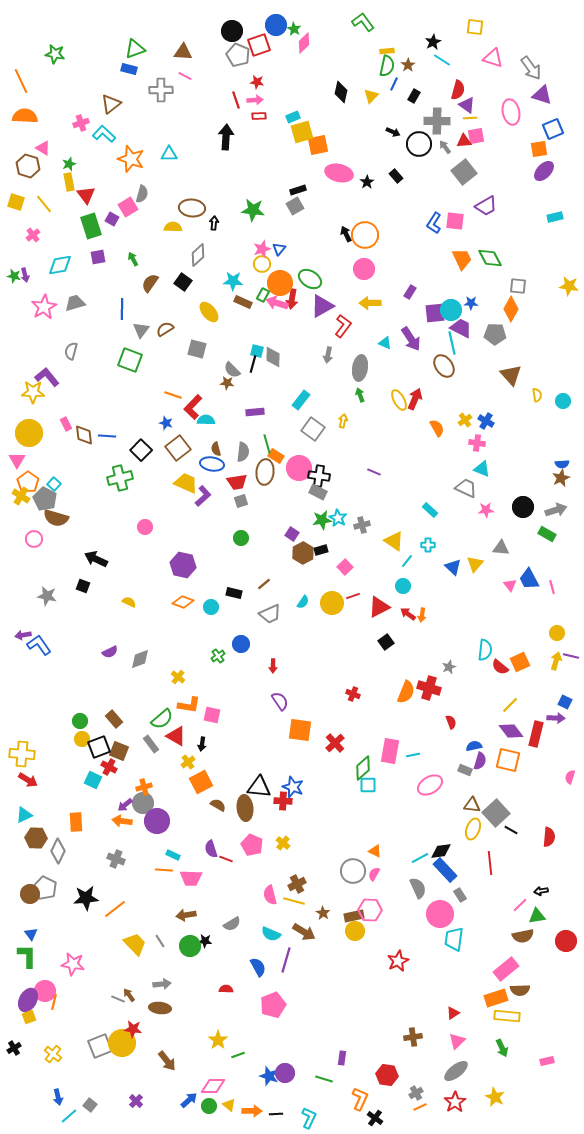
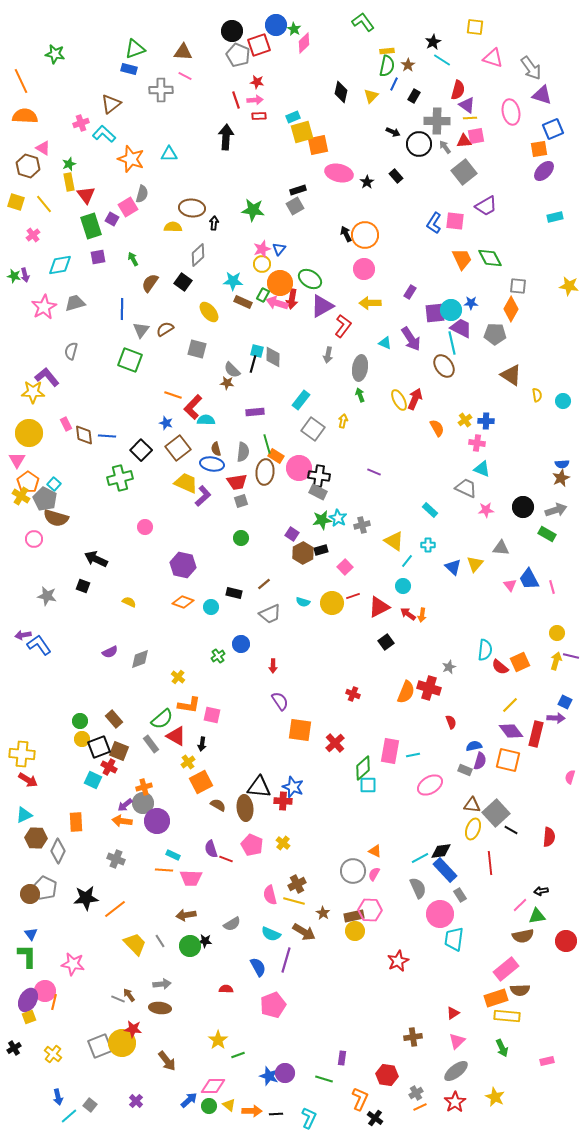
brown triangle at (511, 375): rotated 15 degrees counterclockwise
blue cross at (486, 421): rotated 28 degrees counterclockwise
cyan semicircle at (303, 602): rotated 72 degrees clockwise
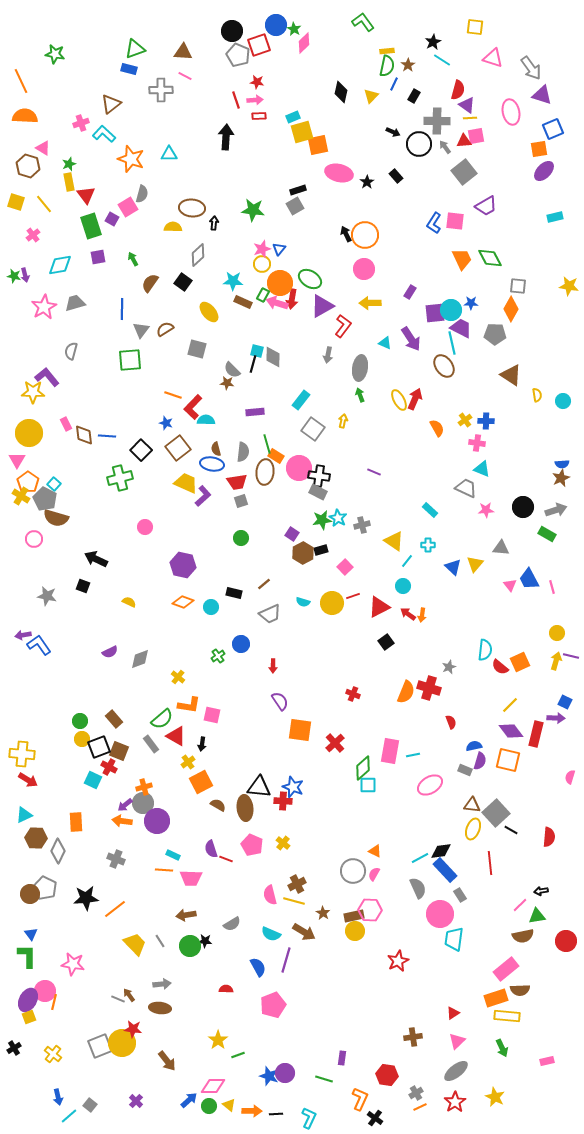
green square at (130, 360): rotated 25 degrees counterclockwise
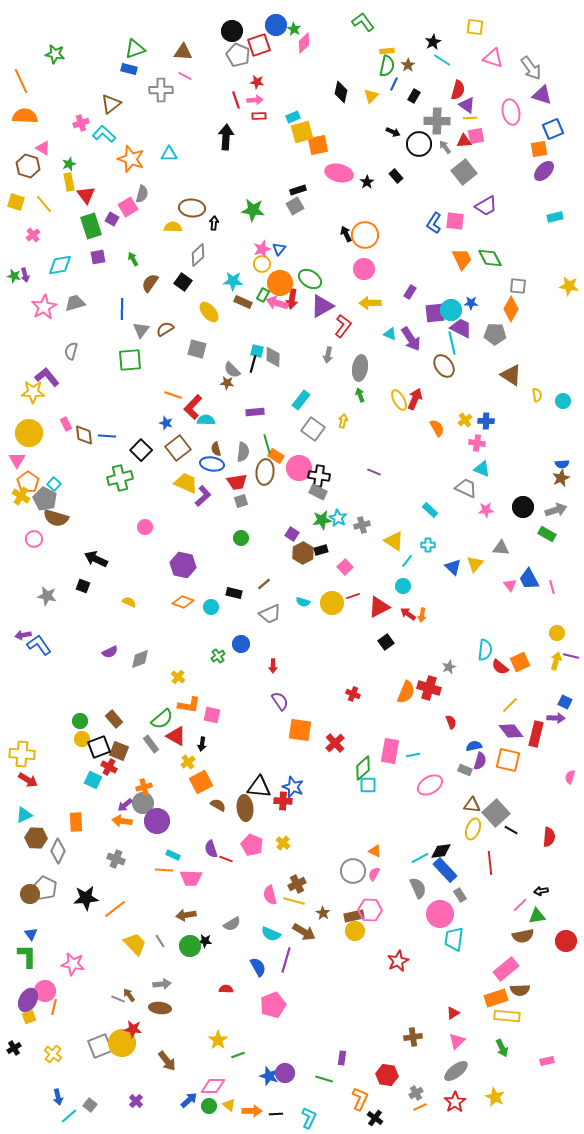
cyan triangle at (385, 343): moved 5 px right, 9 px up
orange line at (54, 1002): moved 5 px down
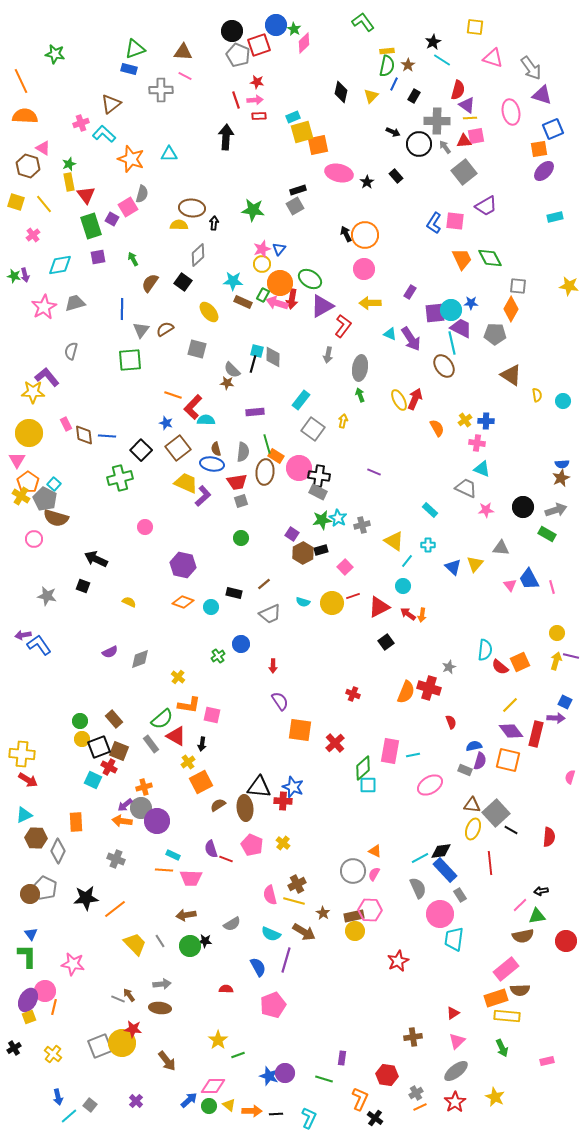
yellow semicircle at (173, 227): moved 6 px right, 2 px up
gray circle at (143, 803): moved 2 px left, 5 px down
brown semicircle at (218, 805): rotated 63 degrees counterclockwise
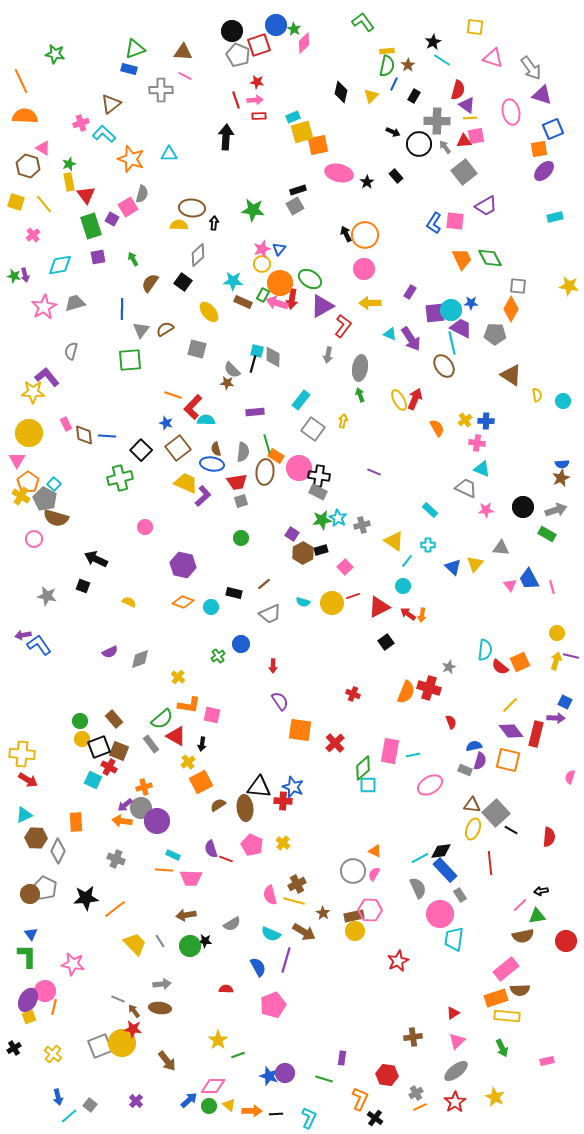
brown arrow at (129, 995): moved 5 px right, 16 px down
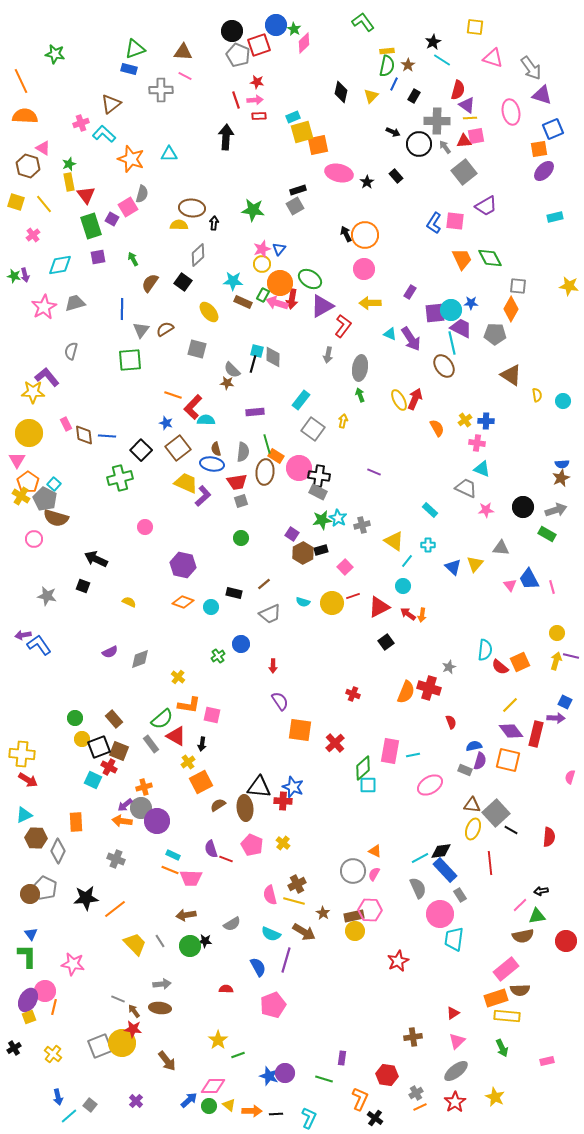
green circle at (80, 721): moved 5 px left, 3 px up
orange line at (164, 870): moved 6 px right; rotated 18 degrees clockwise
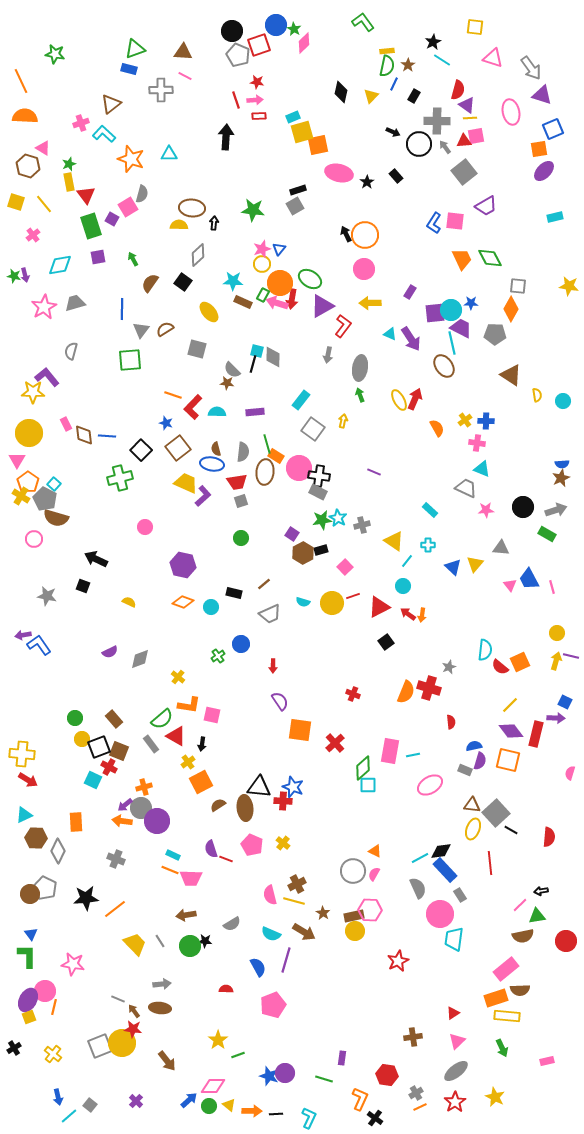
cyan semicircle at (206, 420): moved 11 px right, 8 px up
red semicircle at (451, 722): rotated 16 degrees clockwise
pink semicircle at (570, 777): moved 4 px up
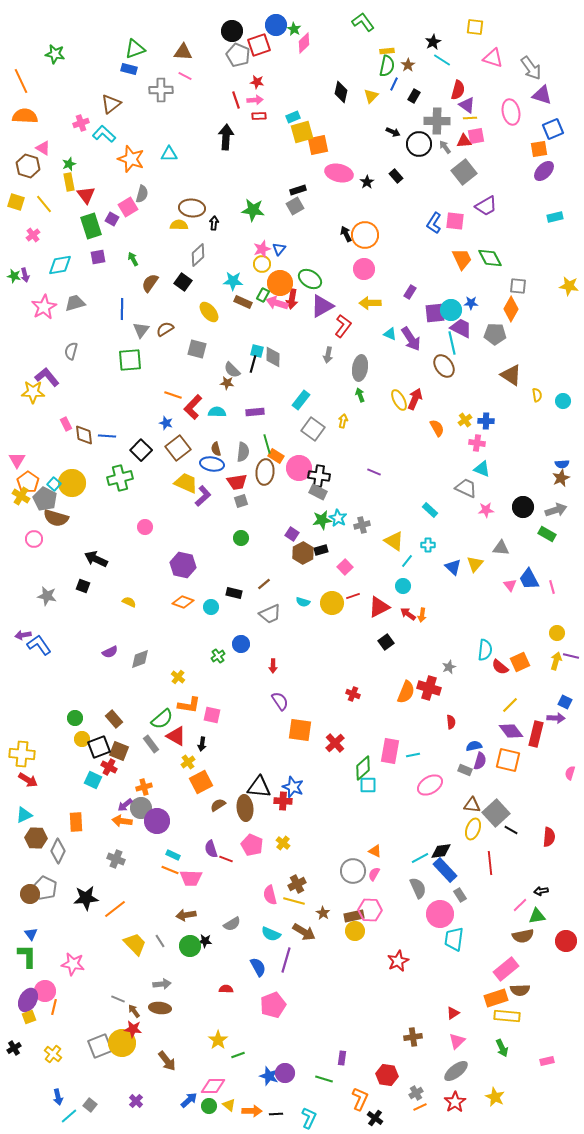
yellow circle at (29, 433): moved 43 px right, 50 px down
